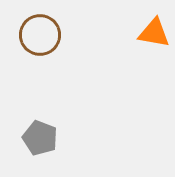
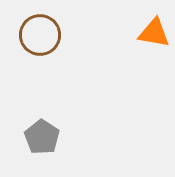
gray pentagon: moved 2 px right, 1 px up; rotated 12 degrees clockwise
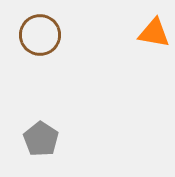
gray pentagon: moved 1 px left, 2 px down
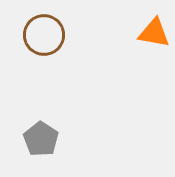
brown circle: moved 4 px right
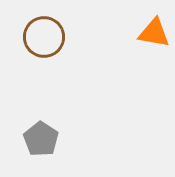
brown circle: moved 2 px down
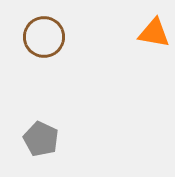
gray pentagon: rotated 8 degrees counterclockwise
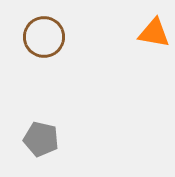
gray pentagon: rotated 12 degrees counterclockwise
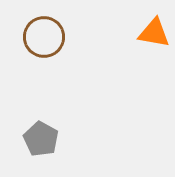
gray pentagon: rotated 16 degrees clockwise
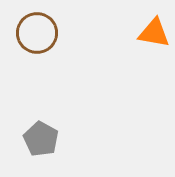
brown circle: moved 7 px left, 4 px up
